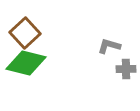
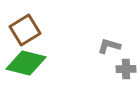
brown square: moved 3 px up; rotated 12 degrees clockwise
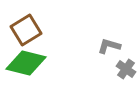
brown square: moved 1 px right
gray cross: rotated 36 degrees clockwise
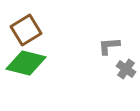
gray L-shape: rotated 20 degrees counterclockwise
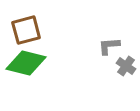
brown square: rotated 16 degrees clockwise
gray cross: moved 3 px up
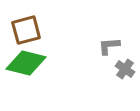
gray cross: moved 1 px left, 3 px down
